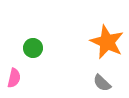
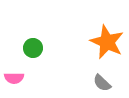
pink semicircle: rotated 78 degrees clockwise
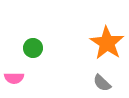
orange star: moved 1 px down; rotated 8 degrees clockwise
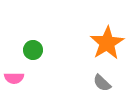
orange star: rotated 8 degrees clockwise
green circle: moved 2 px down
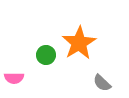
orange star: moved 28 px left
green circle: moved 13 px right, 5 px down
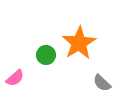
pink semicircle: moved 1 px right; rotated 42 degrees counterclockwise
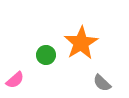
orange star: moved 2 px right
pink semicircle: moved 2 px down
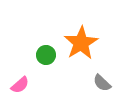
pink semicircle: moved 5 px right, 5 px down
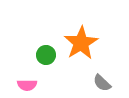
pink semicircle: moved 7 px right; rotated 42 degrees clockwise
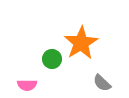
green circle: moved 6 px right, 4 px down
